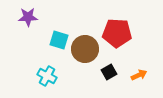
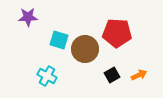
black square: moved 3 px right, 3 px down
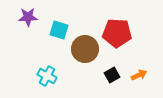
cyan square: moved 10 px up
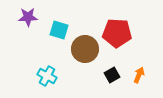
orange arrow: rotated 42 degrees counterclockwise
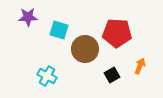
orange arrow: moved 1 px right, 9 px up
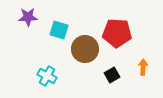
orange arrow: moved 3 px right, 1 px down; rotated 21 degrees counterclockwise
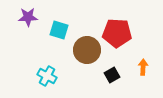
brown circle: moved 2 px right, 1 px down
